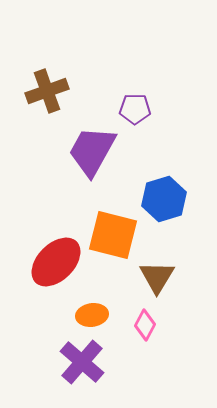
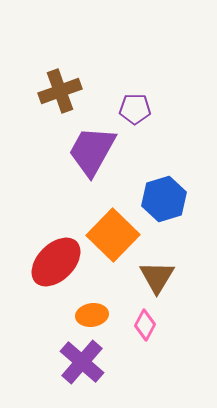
brown cross: moved 13 px right
orange square: rotated 30 degrees clockwise
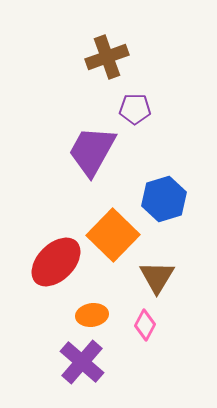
brown cross: moved 47 px right, 34 px up
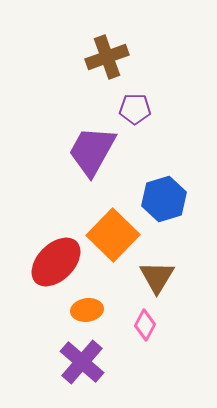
orange ellipse: moved 5 px left, 5 px up
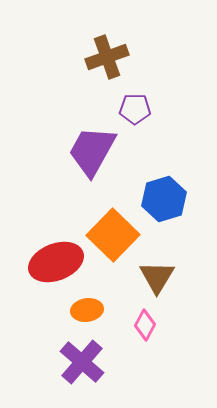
red ellipse: rotated 24 degrees clockwise
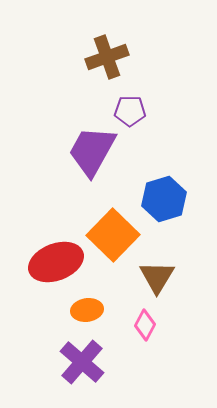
purple pentagon: moved 5 px left, 2 px down
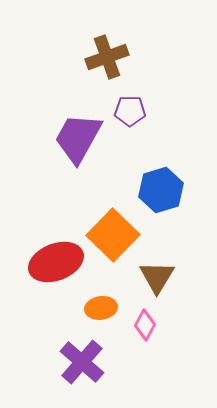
purple trapezoid: moved 14 px left, 13 px up
blue hexagon: moved 3 px left, 9 px up
orange ellipse: moved 14 px right, 2 px up
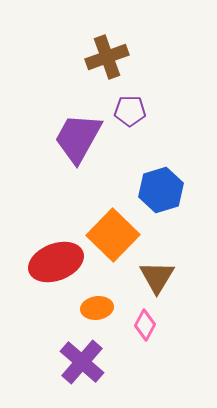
orange ellipse: moved 4 px left
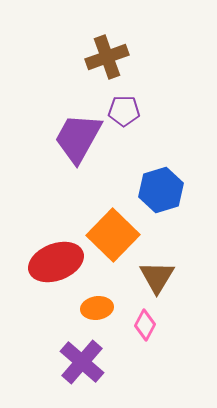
purple pentagon: moved 6 px left
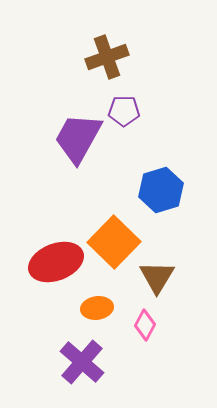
orange square: moved 1 px right, 7 px down
